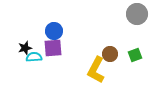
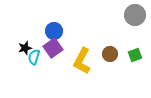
gray circle: moved 2 px left, 1 px down
purple square: rotated 30 degrees counterclockwise
cyan semicircle: rotated 70 degrees counterclockwise
yellow L-shape: moved 14 px left, 9 px up
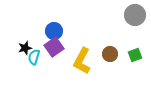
purple square: moved 1 px right, 1 px up
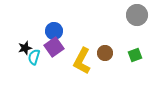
gray circle: moved 2 px right
brown circle: moved 5 px left, 1 px up
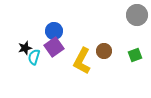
brown circle: moved 1 px left, 2 px up
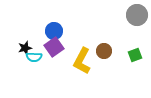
cyan semicircle: rotated 105 degrees counterclockwise
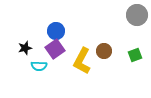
blue circle: moved 2 px right
purple square: moved 1 px right, 2 px down
cyan semicircle: moved 5 px right, 9 px down
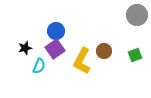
cyan semicircle: rotated 70 degrees counterclockwise
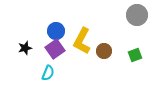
yellow L-shape: moved 20 px up
cyan semicircle: moved 9 px right, 7 px down
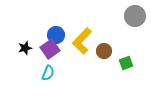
gray circle: moved 2 px left, 1 px down
blue circle: moved 4 px down
yellow L-shape: rotated 16 degrees clockwise
purple square: moved 5 px left
green square: moved 9 px left, 8 px down
